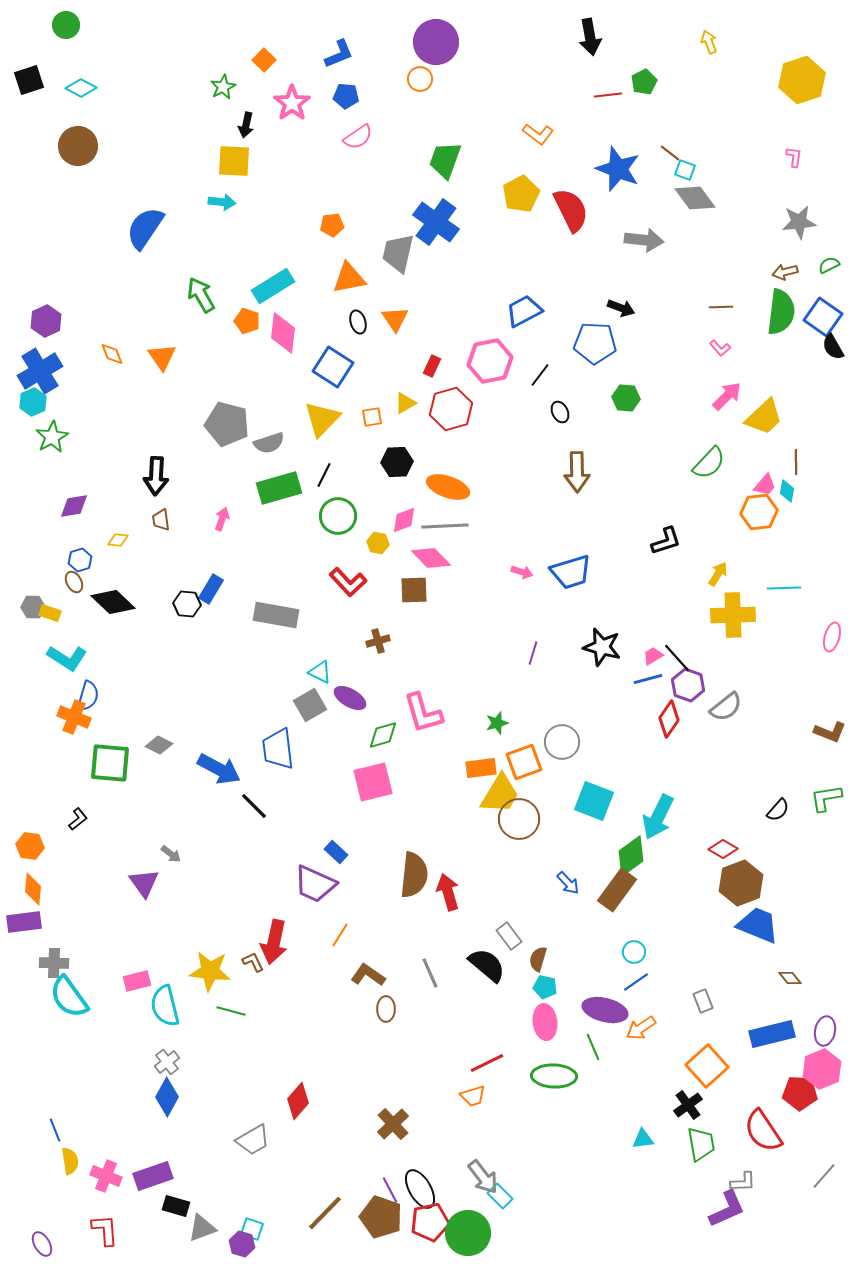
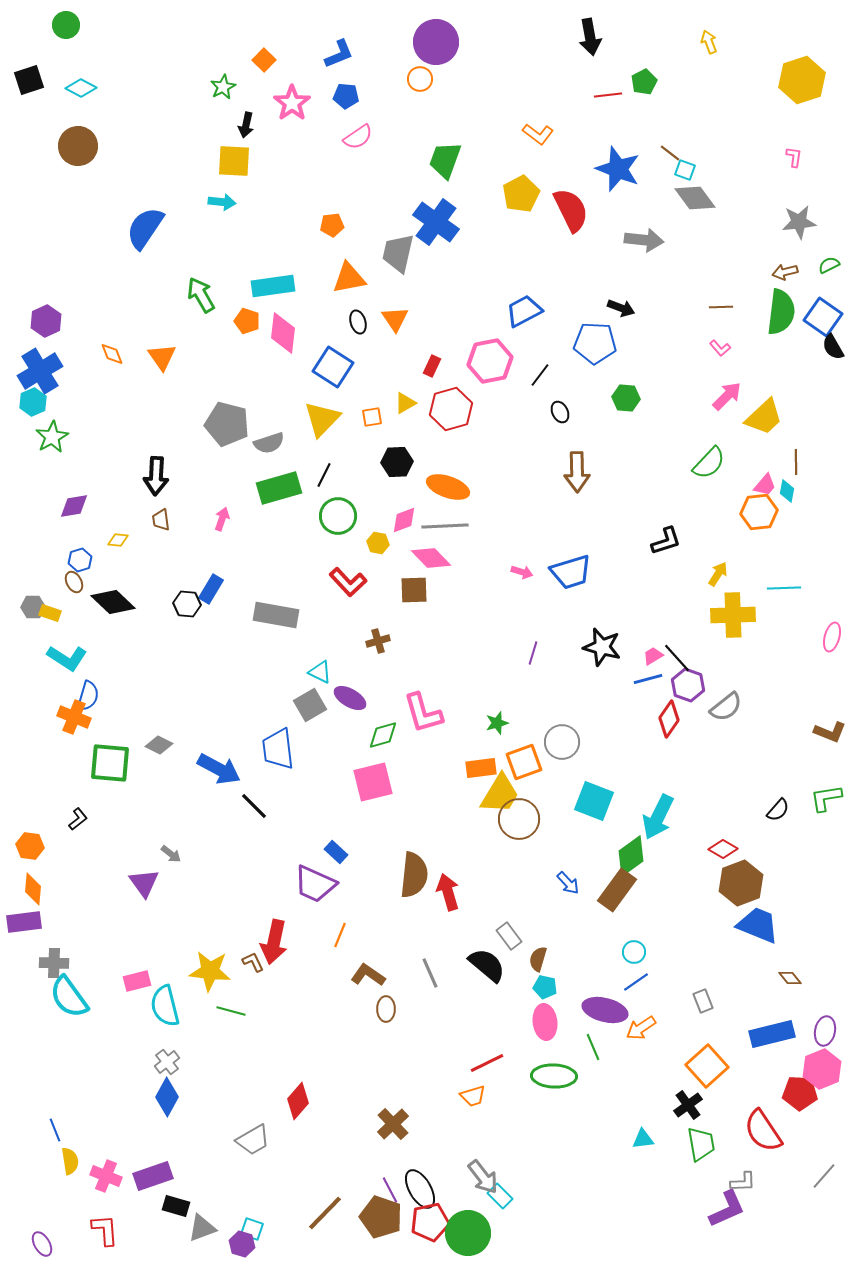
cyan rectangle at (273, 286): rotated 24 degrees clockwise
orange line at (340, 935): rotated 10 degrees counterclockwise
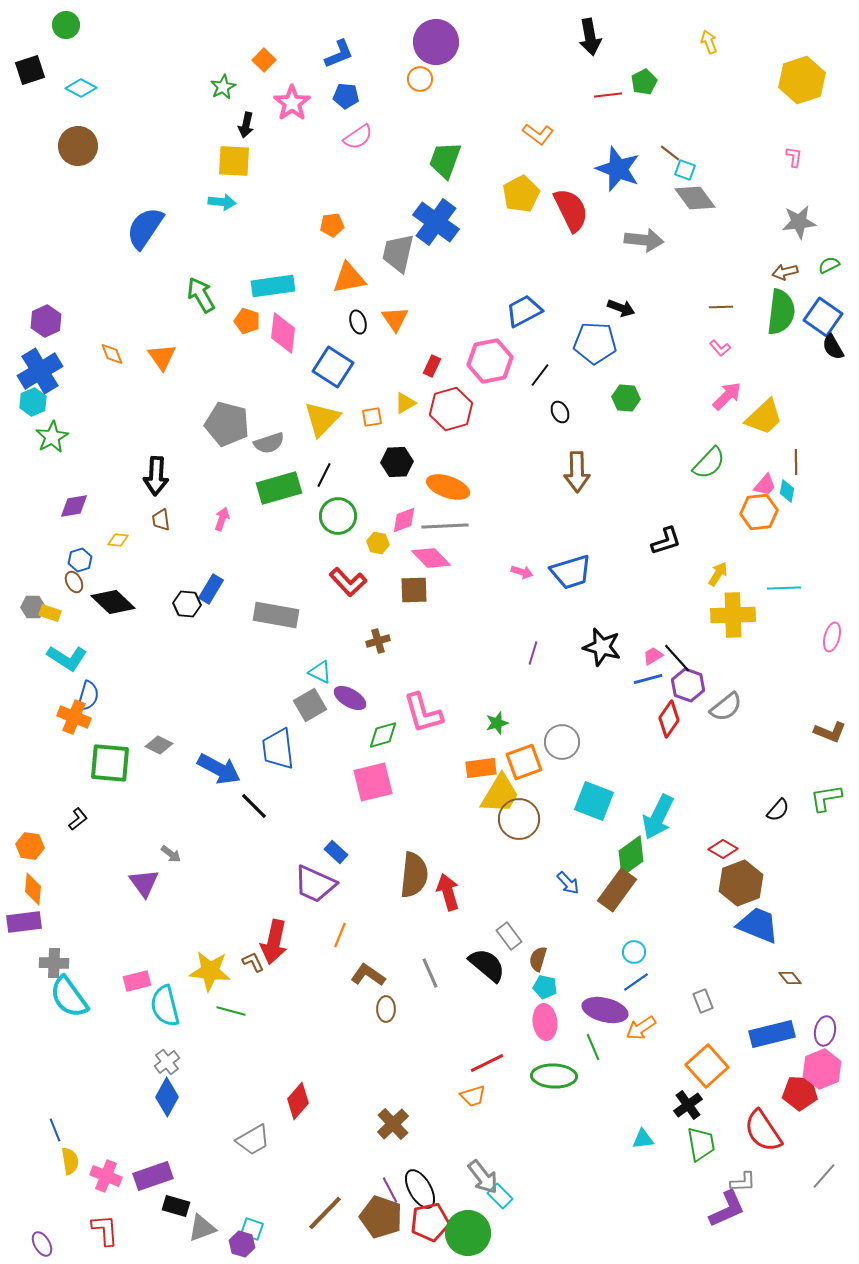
black square at (29, 80): moved 1 px right, 10 px up
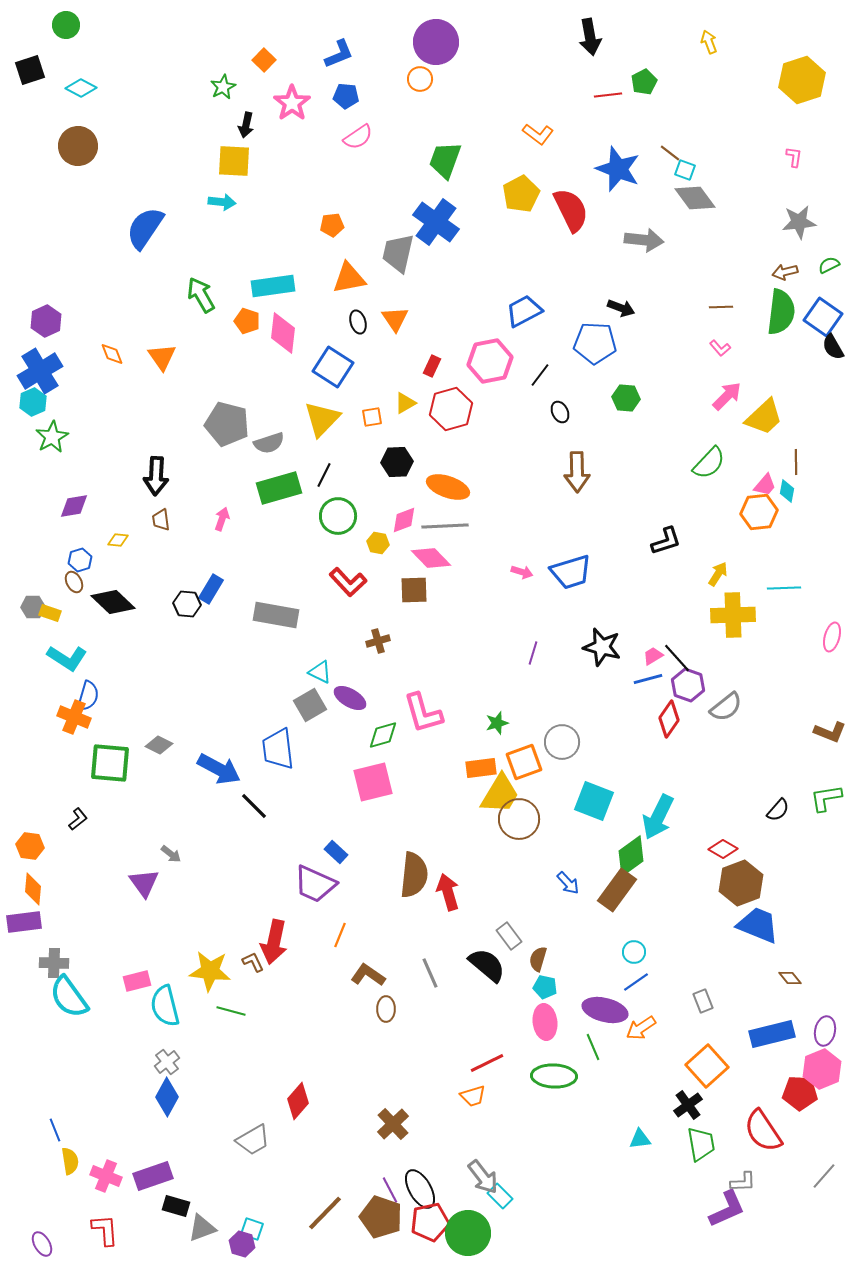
cyan triangle at (643, 1139): moved 3 px left
